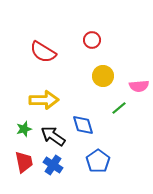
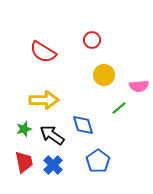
yellow circle: moved 1 px right, 1 px up
black arrow: moved 1 px left, 1 px up
blue cross: rotated 12 degrees clockwise
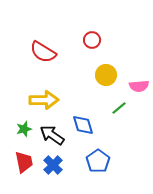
yellow circle: moved 2 px right
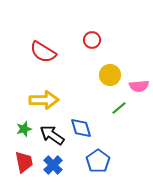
yellow circle: moved 4 px right
blue diamond: moved 2 px left, 3 px down
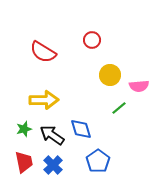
blue diamond: moved 1 px down
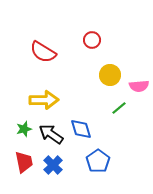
black arrow: moved 1 px left, 1 px up
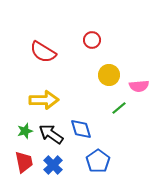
yellow circle: moved 1 px left
green star: moved 1 px right, 2 px down
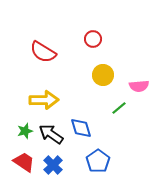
red circle: moved 1 px right, 1 px up
yellow circle: moved 6 px left
blue diamond: moved 1 px up
red trapezoid: rotated 45 degrees counterclockwise
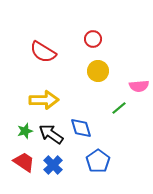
yellow circle: moved 5 px left, 4 px up
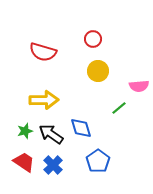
red semicircle: rotated 16 degrees counterclockwise
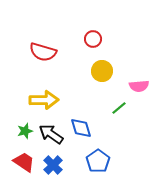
yellow circle: moved 4 px right
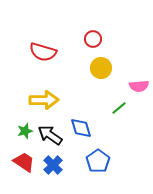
yellow circle: moved 1 px left, 3 px up
black arrow: moved 1 px left, 1 px down
